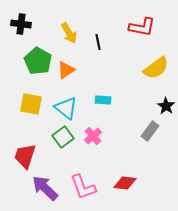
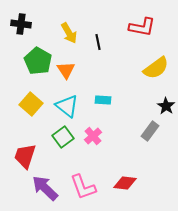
orange triangle: rotated 30 degrees counterclockwise
yellow square: rotated 30 degrees clockwise
cyan triangle: moved 1 px right, 2 px up
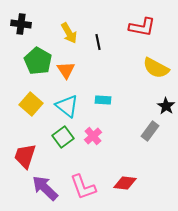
yellow semicircle: rotated 64 degrees clockwise
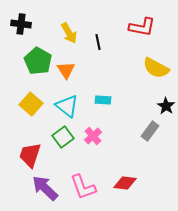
red trapezoid: moved 5 px right, 1 px up
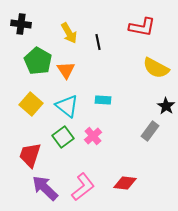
pink L-shape: rotated 108 degrees counterclockwise
